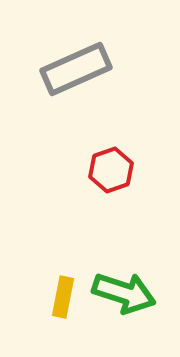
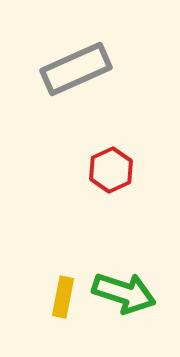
red hexagon: rotated 6 degrees counterclockwise
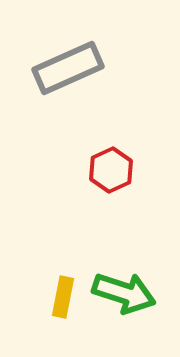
gray rectangle: moved 8 px left, 1 px up
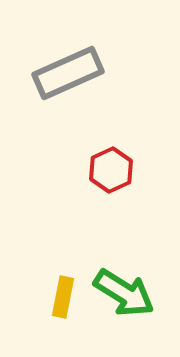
gray rectangle: moved 5 px down
green arrow: rotated 14 degrees clockwise
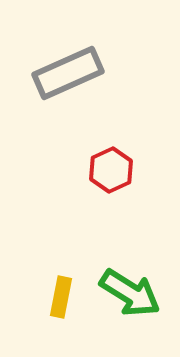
green arrow: moved 6 px right
yellow rectangle: moved 2 px left
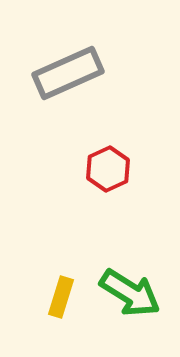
red hexagon: moved 3 px left, 1 px up
yellow rectangle: rotated 6 degrees clockwise
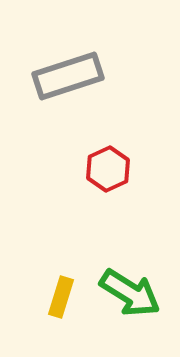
gray rectangle: moved 3 px down; rotated 6 degrees clockwise
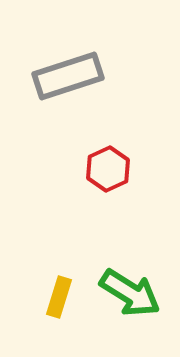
yellow rectangle: moved 2 px left
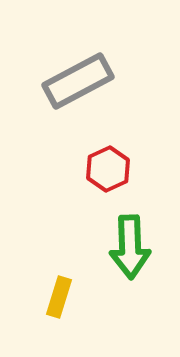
gray rectangle: moved 10 px right, 5 px down; rotated 10 degrees counterclockwise
green arrow: moved 46 px up; rotated 56 degrees clockwise
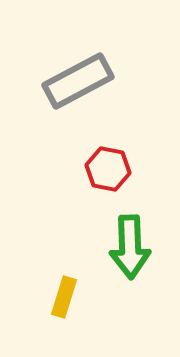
red hexagon: rotated 24 degrees counterclockwise
yellow rectangle: moved 5 px right
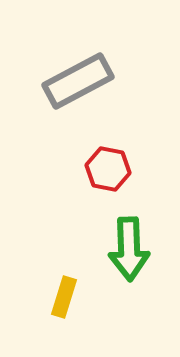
green arrow: moved 1 px left, 2 px down
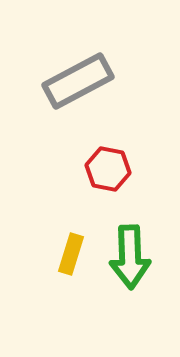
green arrow: moved 1 px right, 8 px down
yellow rectangle: moved 7 px right, 43 px up
